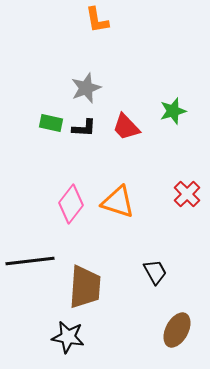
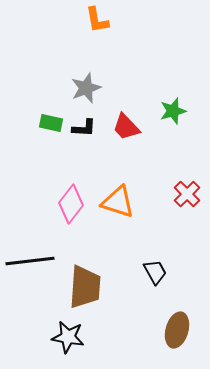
brown ellipse: rotated 12 degrees counterclockwise
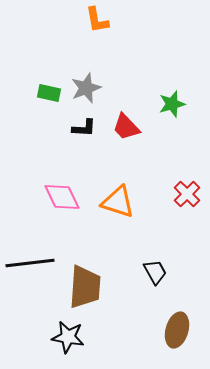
green star: moved 1 px left, 7 px up
green rectangle: moved 2 px left, 30 px up
pink diamond: moved 9 px left, 7 px up; rotated 63 degrees counterclockwise
black line: moved 2 px down
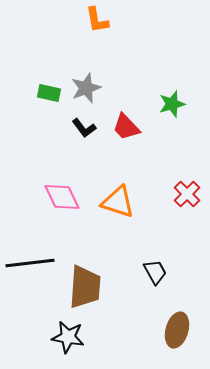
black L-shape: rotated 50 degrees clockwise
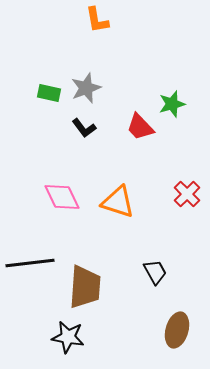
red trapezoid: moved 14 px right
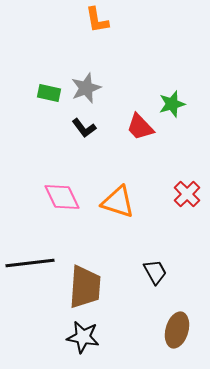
black star: moved 15 px right
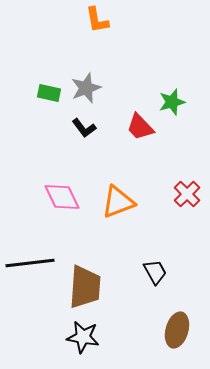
green star: moved 2 px up
orange triangle: rotated 39 degrees counterclockwise
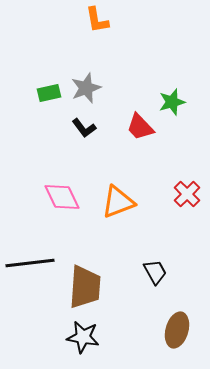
green rectangle: rotated 25 degrees counterclockwise
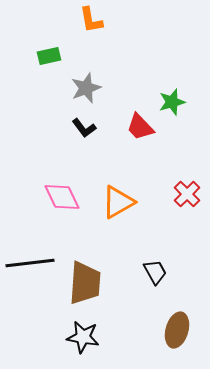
orange L-shape: moved 6 px left
green rectangle: moved 37 px up
orange triangle: rotated 9 degrees counterclockwise
brown trapezoid: moved 4 px up
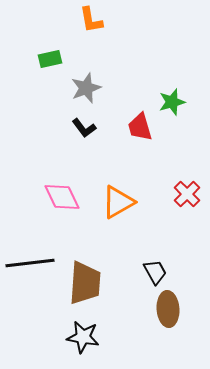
green rectangle: moved 1 px right, 3 px down
red trapezoid: rotated 28 degrees clockwise
brown ellipse: moved 9 px left, 21 px up; rotated 20 degrees counterclockwise
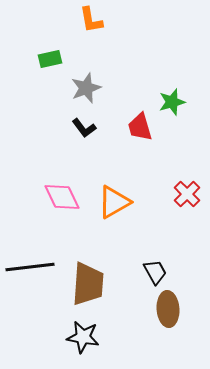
orange triangle: moved 4 px left
black line: moved 4 px down
brown trapezoid: moved 3 px right, 1 px down
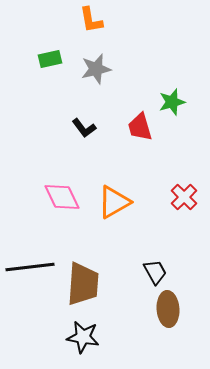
gray star: moved 10 px right, 19 px up; rotated 8 degrees clockwise
red cross: moved 3 px left, 3 px down
brown trapezoid: moved 5 px left
